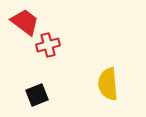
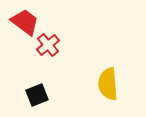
red cross: rotated 25 degrees counterclockwise
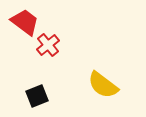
yellow semicircle: moved 5 px left, 1 px down; rotated 48 degrees counterclockwise
black square: moved 1 px down
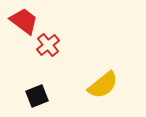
red trapezoid: moved 1 px left, 1 px up
yellow semicircle: rotated 76 degrees counterclockwise
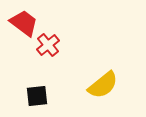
red trapezoid: moved 2 px down
black square: rotated 15 degrees clockwise
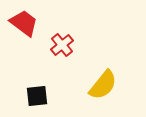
red cross: moved 14 px right
yellow semicircle: rotated 12 degrees counterclockwise
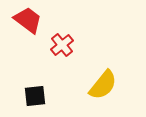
red trapezoid: moved 4 px right, 3 px up
black square: moved 2 px left
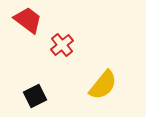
black square: rotated 20 degrees counterclockwise
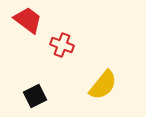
red cross: rotated 30 degrees counterclockwise
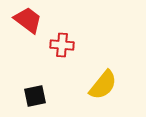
red cross: rotated 15 degrees counterclockwise
black square: rotated 15 degrees clockwise
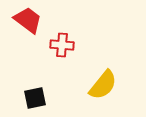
black square: moved 2 px down
